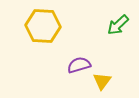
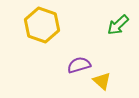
yellow hexagon: moved 1 px left, 1 px up; rotated 16 degrees clockwise
yellow triangle: rotated 24 degrees counterclockwise
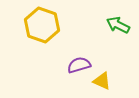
green arrow: rotated 70 degrees clockwise
yellow triangle: rotated 18 degrees counterclockwise
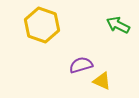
purple semicircle: moved 2 px right
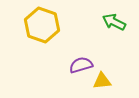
green arrow: moved 4 px left, 3 px up
yellow triangle: rotated 30 degrees counterclockwise
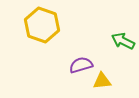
green arrow: moved 9 px right, 19 px down
